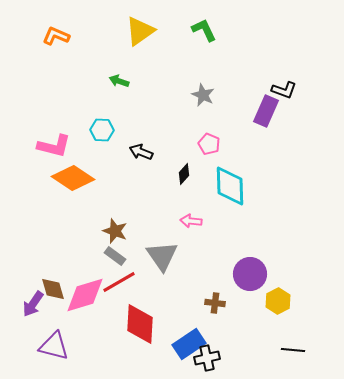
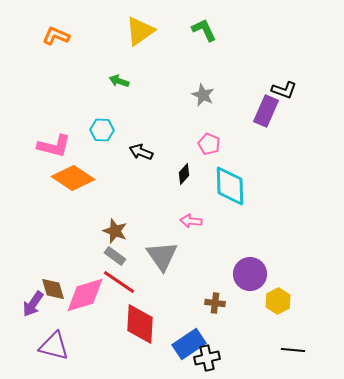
red line: rotated 64 degrees clockwise
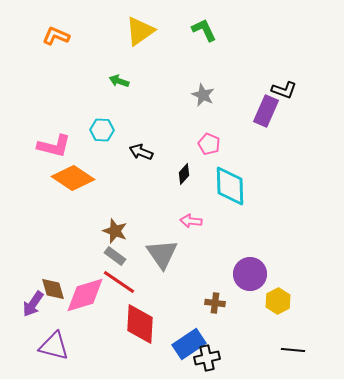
gray triangle: moved 2 px up
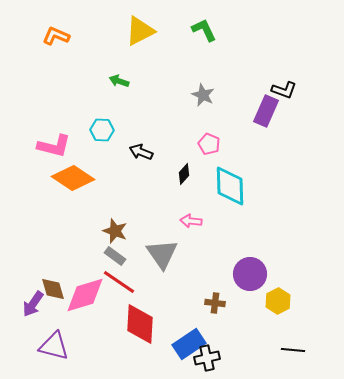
yellow triangle: rotated 8 degrees clockwise
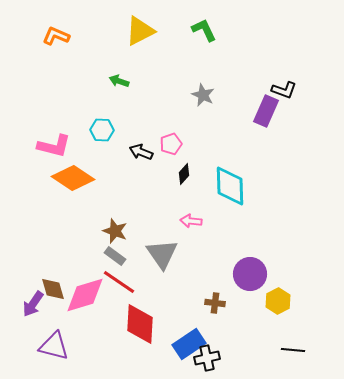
pink pentagon: moved 38 px left; rotated 30 degrees clockwise
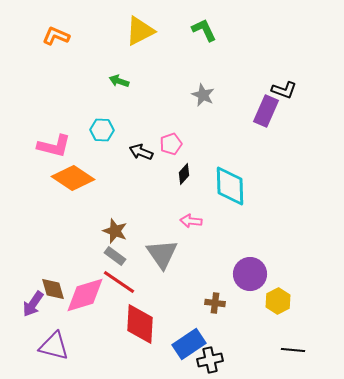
black cross: moved 3 px right, 2 px down
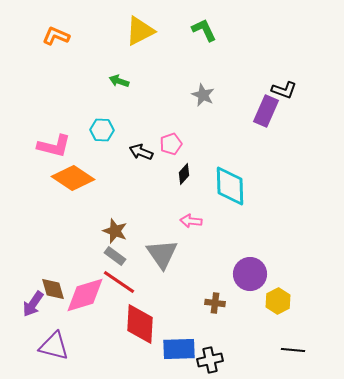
blue rectangle: moved 10 px left, 5 px down; rotated 32 degrees clockwise
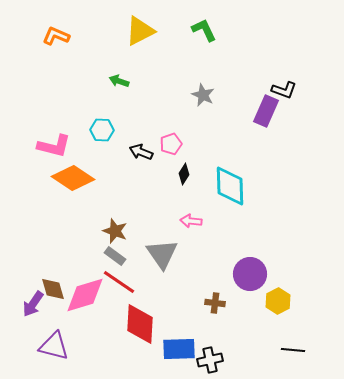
black diamond: rotated 10 degrees counterclockwise
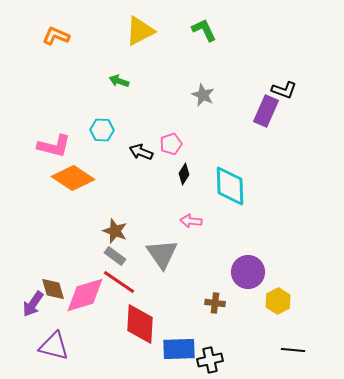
purple circle: moved 2 px left, 2 px up
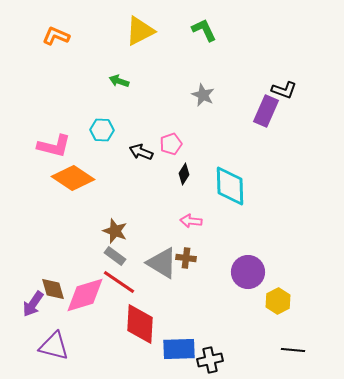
gray triangle: moved 9 px down; rotated 24 degrees counterclockwise
brown cross: moved 29 px left, 45 px up
